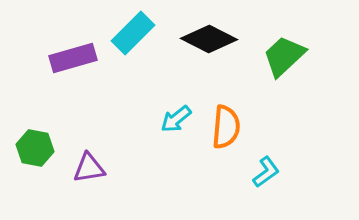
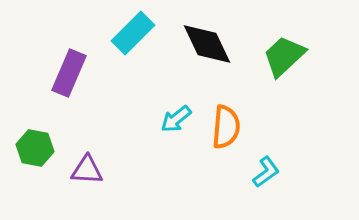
black diamond: moved 2 px left, 5 px down; rotated 38 degrees clockwise
purple rectangle: moved 4 px left, 15 px down; rotated 51 degrees counterclockwise
purple triangle: moved 2 px left, 2 px down; rotated 12 degrees clockwise
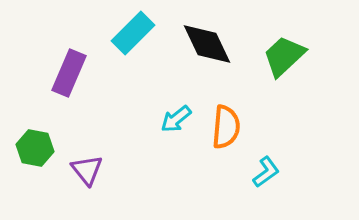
purple triangle: rotated 48 degrees clockwise
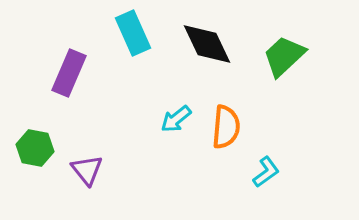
cyan rectangle: rotated 69 degrees counterclockwise
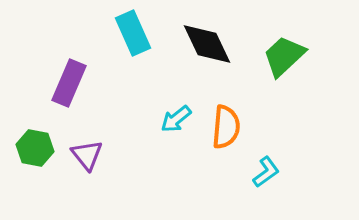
purple rectangle: moved 10 px down
purple triangle: moved 15 px up
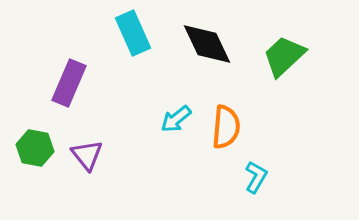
cyan L-shape: moved 10 px left, 5 px down; rotated 24 degrees counterclockwise
